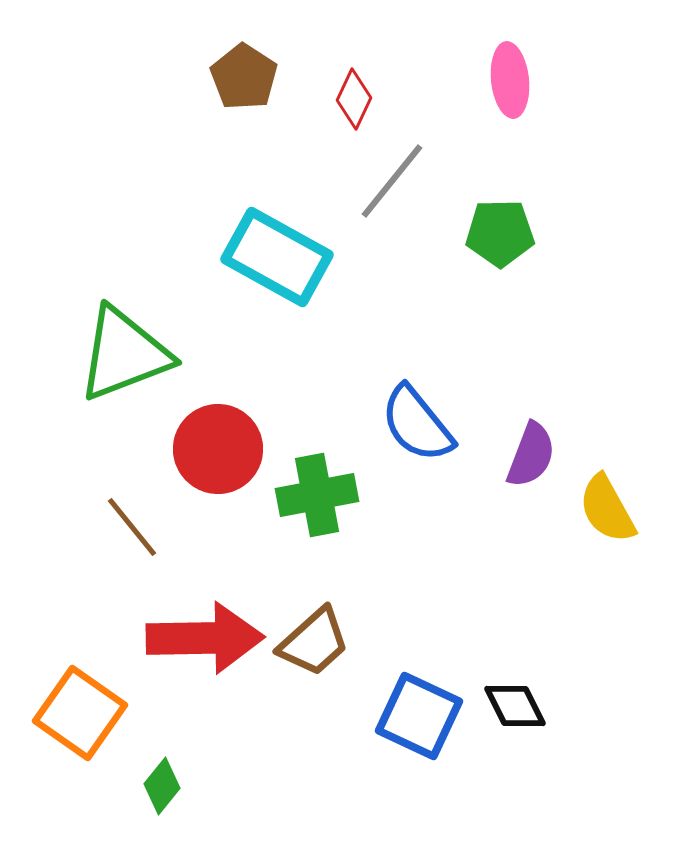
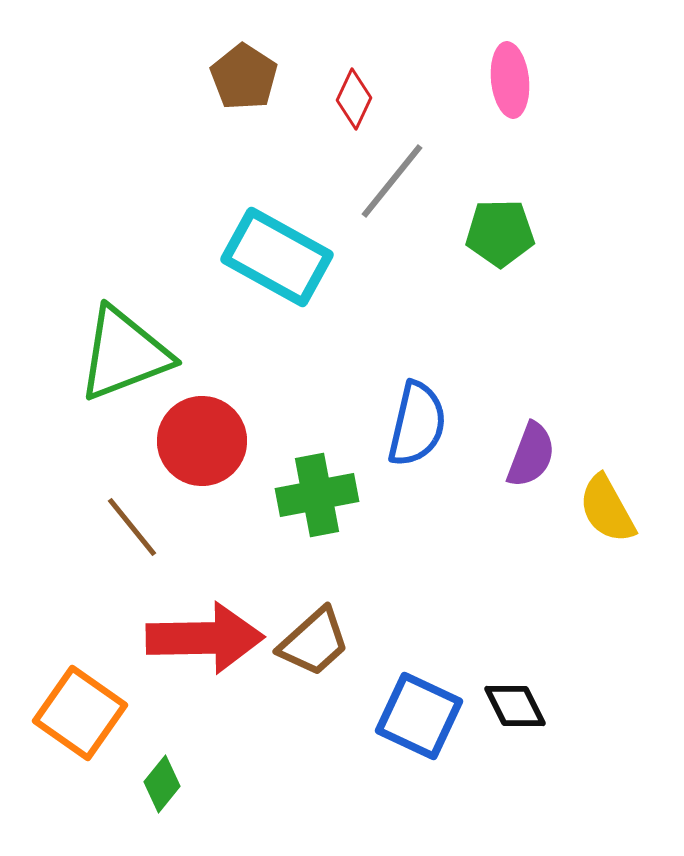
blue semicircle: rotated 128 degrees counterclockwise
red circle: moved 16 px left, 8 px up
green diamond: moved 2 px up
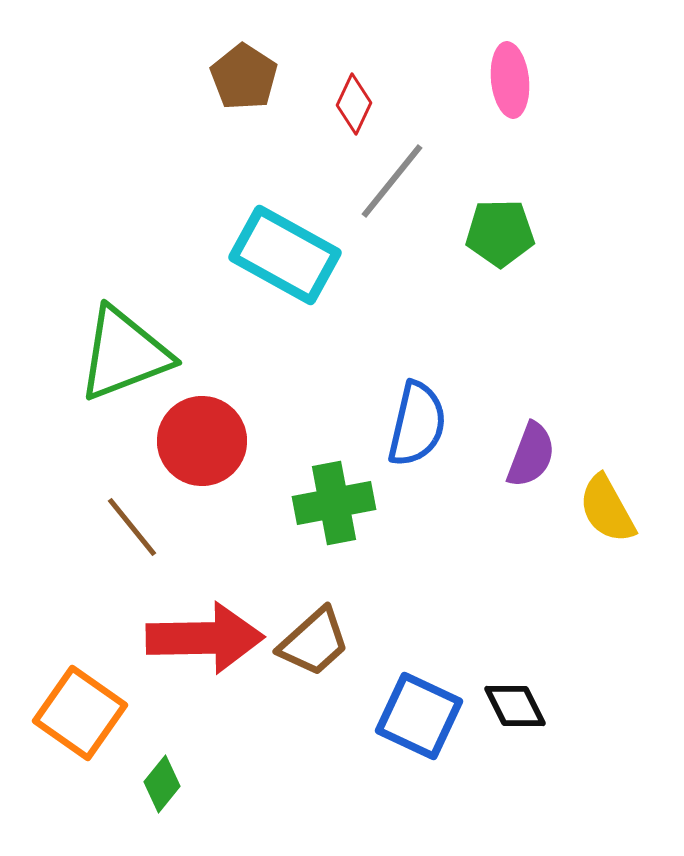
red diamond: moved 5 px down
cyan rectangle: moved 8 px right, 2 px up
green cross: moved 17 px right, 8 px down
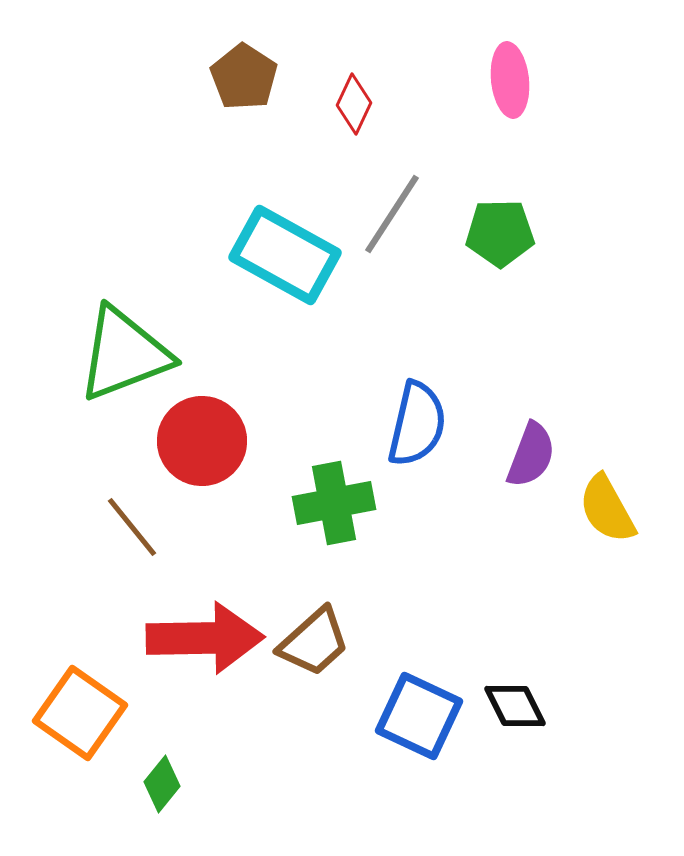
gray line: moved 33 px down; rotated 6 degrees counterclockwise
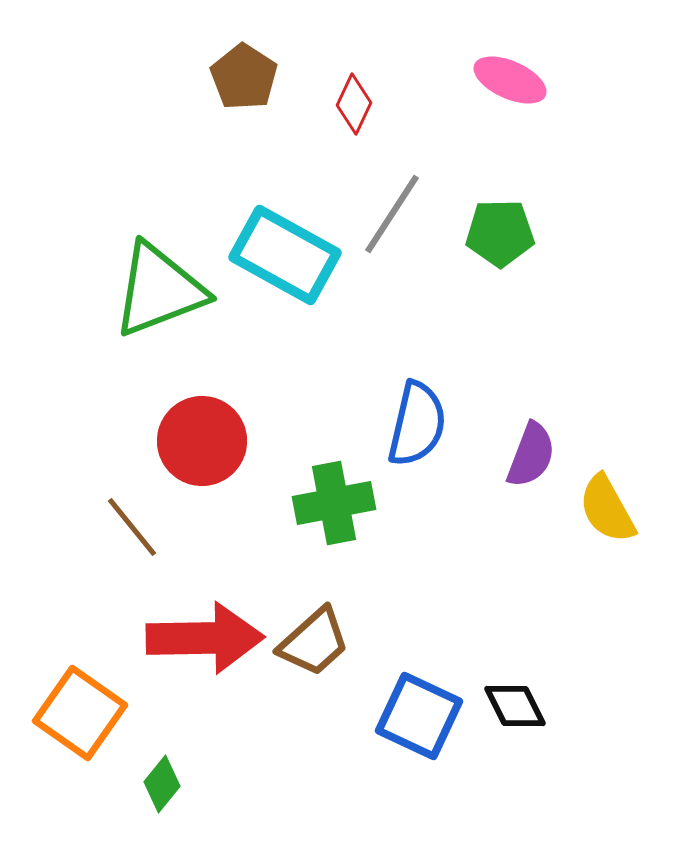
pink ellipse: rotated 60 degrees counterclockwise
green triangle: moved 35 px right, 64 px up
